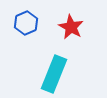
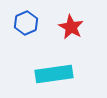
cyan rectangle: rotated 60 degrees clockwise
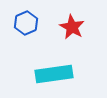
red star: moved 1 px right
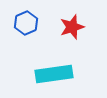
red star: rotated 25 degrees clockwise
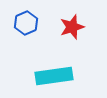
cyan rectangle: moved 2 px down
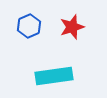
blue hexagon: moved 3 px right, 3 px down
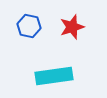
blue hexagon: rotated 25 degrees counterclockwise
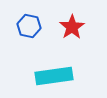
red star: rotated 15 degrees counterclockwise
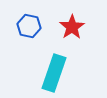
cyan rectangle: moved 3 px up; rotated 63 degrees counterclockwise
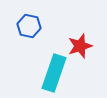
red star: moved 8 px right, 19 px down; rotated 15 degrees clockwise
